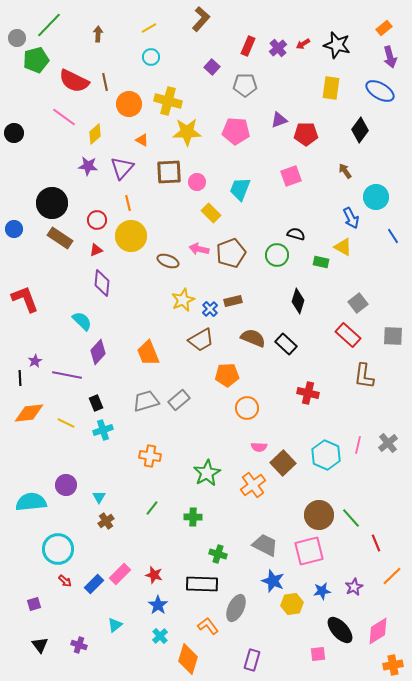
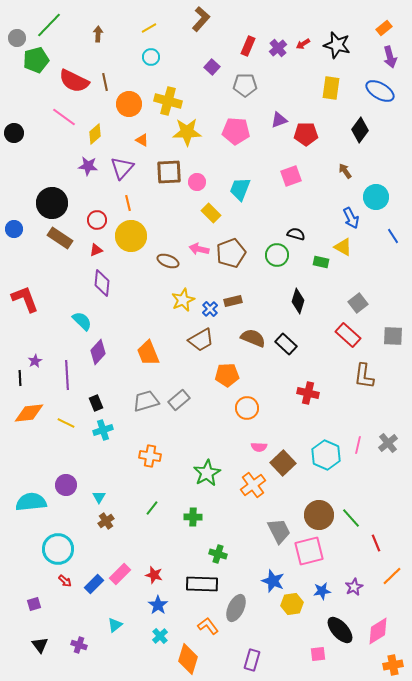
purple line at (67, 375): rotated 76 degrees clockwise
gray trapezoid at (265, 545): moved 14 px right, 14 px up; rotated 36 degrees clockwise
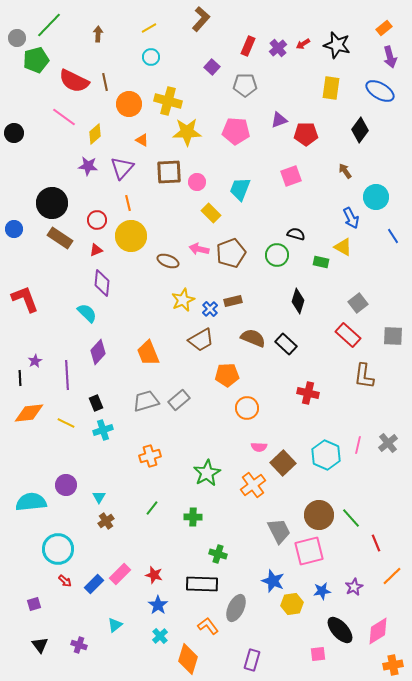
cyan semicircle at (82, 321): moved 5 px right, 8 px up
orange cross at (150, 456): rotated 25 degrees counterclockwise
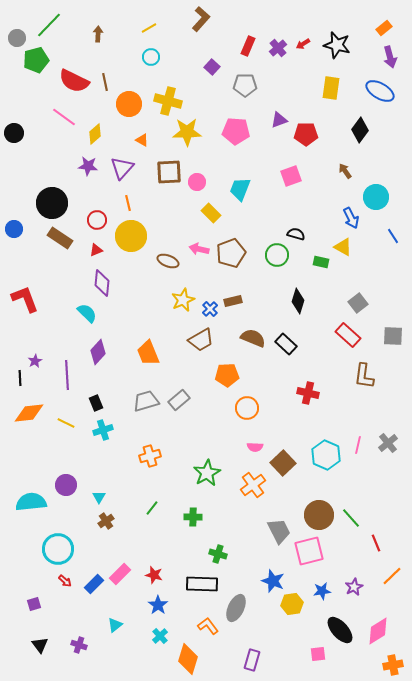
pink semicircle at (259, 447): moved 4 px left
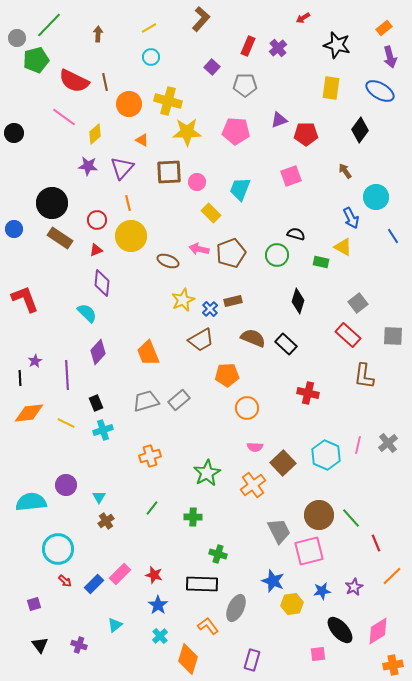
red arrow at (303, 44): moved 26 px up
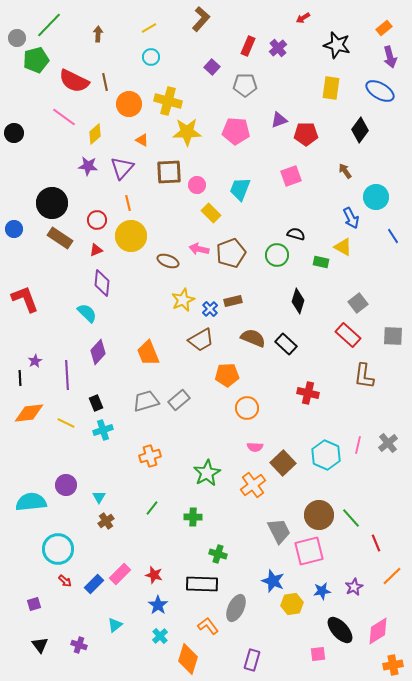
pink circle at (197, 182): moved 3 px down
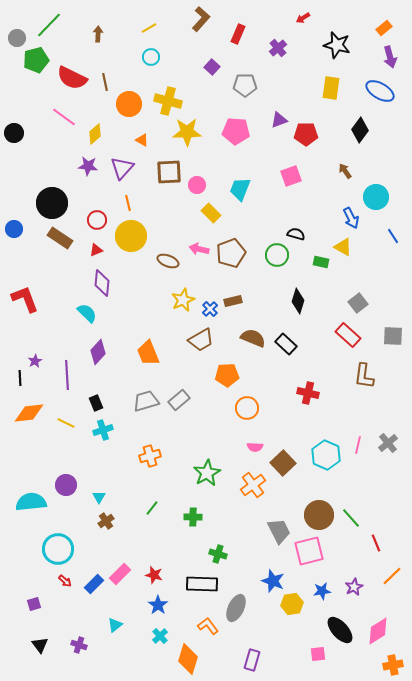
red rectangle at (248, 46): moved 10 px left, 12 px up
red semicircle at (74, 81): moved 2 px left, 3 px up
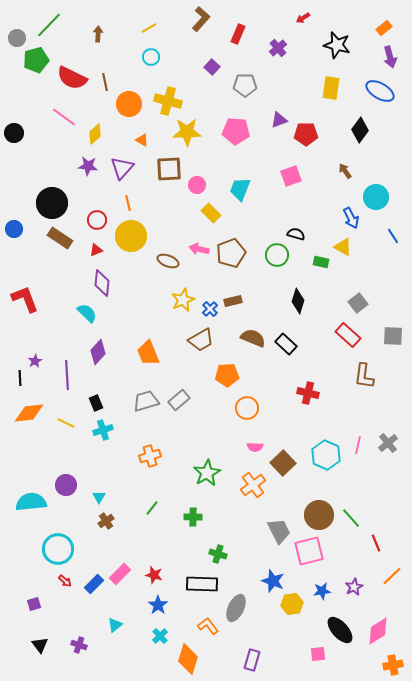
brown square at (169, 172): moved 3 px up
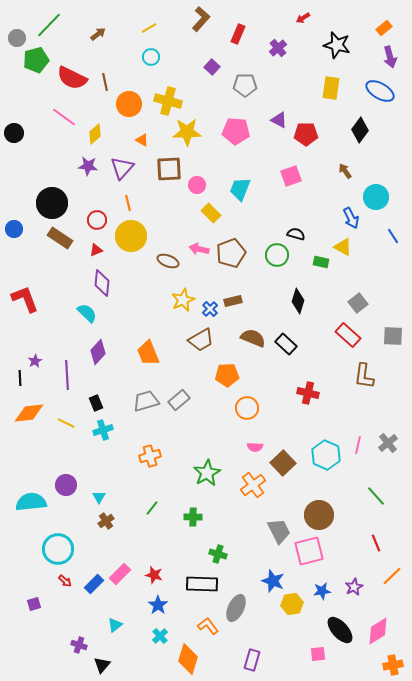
brown arrow at (98, 34): rotated 49 degrees clockwise
purple triangle at (279, 120): rotated 48 degrees clockwise
green line at (351, 518): moved 25 px right, 22 px up
black triangle at (40, 645): moved 62 px right, 20 px down; rotated 18 degrees clockwise
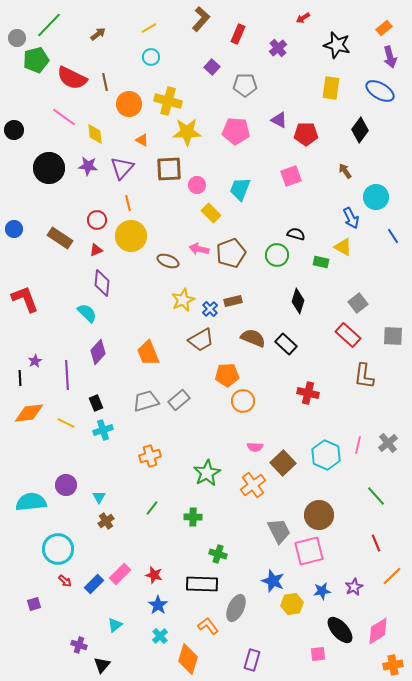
black circle at (14, 133): moved 3 px up
yellow diamond at (95, 134): rotated 55 degrees counterclockwise
black circle at (52, 203): moved 3 px left, 35 px up
orange circle at (247, 408): moved 4 px left, 7 px up
